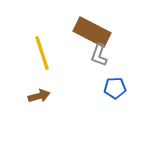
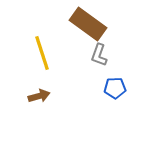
brown rectangle: moved 4 px left, 8 px up; rotated 9 degrees clockwise
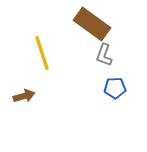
brown rectangle: moved 4 px right
gray L-shape: moved 5 px right
brown arrow: moved 15 px left
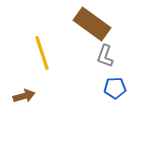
gray L-shape: moved 1 px right, 1 px down
